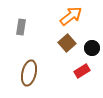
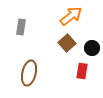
red rectangle: rotated 49 degrees counterclockwise
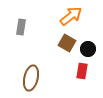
brown square: rotated 18 degrees counterclockwise
black circle: moved 4 px left, 1 px down
brown ellipse: moved 2 px right, 5 px down
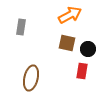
orange arrow: moved 1 px left, 1 px up; rotated 10 degrees clockwise
brown square: rotated 18 degrees counterclockwise
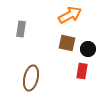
gray rectangle: moved 2 px down
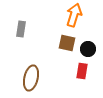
orange arrow: moved 4 px right; rotated 45 degrees counterclockwise
